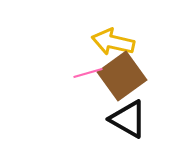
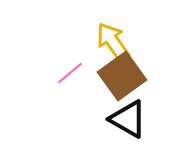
yellow arrow: rotated 42 degrees clockwise
pink line: moved 18 px left; rotated 24 degrees counterclockwise
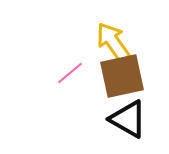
brown square: rotated 24 degrees clockwise
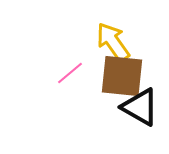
brown square: rotated 18 degrees clockwise
black triangle: moved 12 px right, 12 px up
